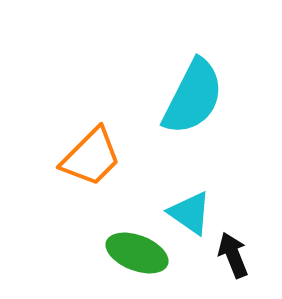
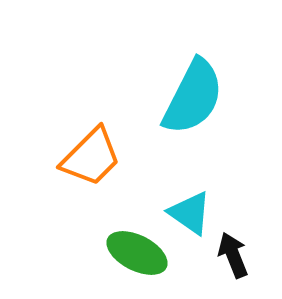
green ellipse: rotated 6 degrees clockwise
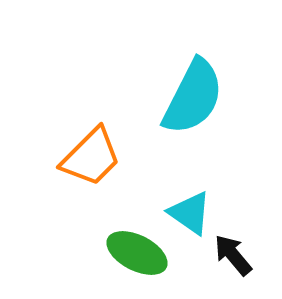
black arrow: rotated 18 degrees counterclockwise
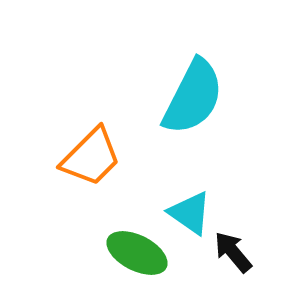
black arrow: moved 3 px up
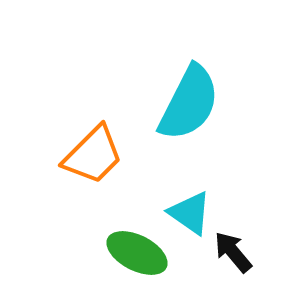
cyan semicircle: moved 4 px left, 6 px down
orange trapezoid: moved 2 px right, 2 px up
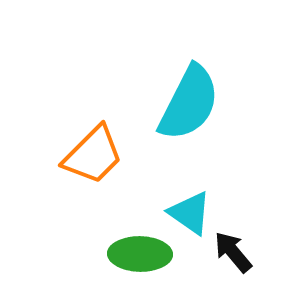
green ellipse: moved 3 px right, 1 px down; rotated 26 degrees counterclockwise
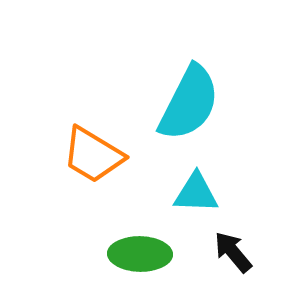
orange trapezoid: rotated 76 degrees clockwise
cyan triangle: moved 6 px right, 20 px up; rotated 33 degrees counterclockwise
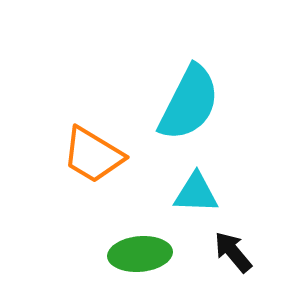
green ellipse: rotated 6 degrees counterclockwise
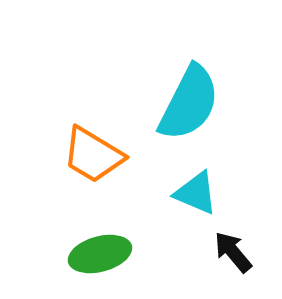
cyan triangle: rotated 21 degrees clockwise
green ellipse: moved 40 px left; rotated 10 degrees counterclockwise
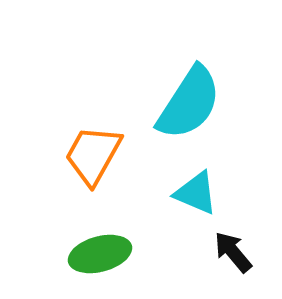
cyan semicircle: rotated 6 degrees clockwise
orange trapezoid: rotated 88 degrees clockwise
